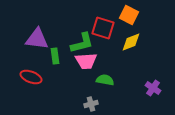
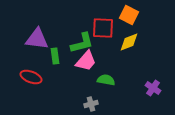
red square: rotated 15 degrees counterclockwise
yellow diamond: moved 2 px left
pink trapezoid: rotated 45 degrees counterclockwise
green semicircle: moved 1 px right
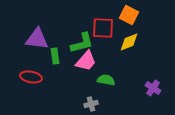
red ellipse: rotated 10 degrees counterclockwise
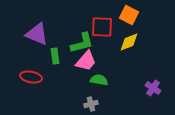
red square: moved 1 px left, 1 px up
purple triangle: moved 5 px up; rotated 15 degrees clockwise
green semicircle: moved 7 px left
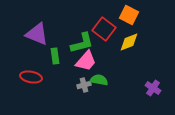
red square: moved 2 px right, 2 px down; rotated 35 degrees clockwise
gray cross: moved 7 px left, 19 px up
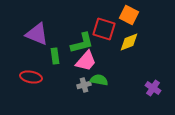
red square: rotated 20 degrees counterclockwise
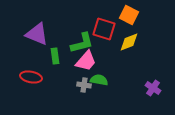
gray cross: rotated 24 degrees clockwise
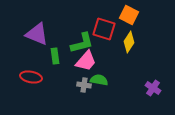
yellow diamond: rotated 35 degrees counterclockwise
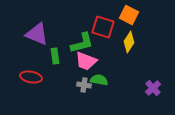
red square: moved 1 px left, 2 px up
pink trapezoid: rotated 70 degrees clockwise
purple cross: rotated 14 degrees clockwise
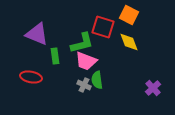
yellow diamond: rotated 55 degrees counterclockwise
green semicircle: moved 2 px left; rotated 108 degrees counterclockwise
gray cross: rotated 16 degrees clockwise
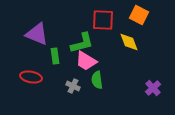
orange square: moved 10 px right
red square: moved 7 px up; rotated 15 degrees counterclockwise
pink trapezoid: rotated 10 degrees clockwise
gray cross: moved 11 px left, 1 px down
